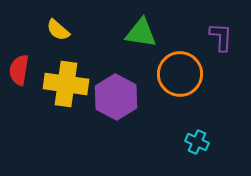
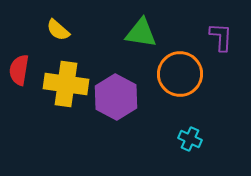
cyan cross: moved 7 px left, 3 px up
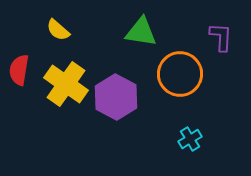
green triangle: moved 1 px up
yellow cross: rotated 27 degrees clockwise
cyan cross: rotated 35 degrees clockwise
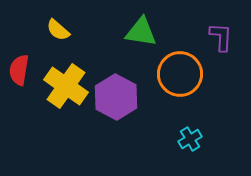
yellow cross: moved 2 px down
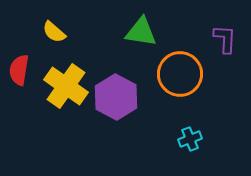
yellow semicircle: moved 4 px left, 2 px down
purple L-shape: moved 4 px right, 2 px down
cyan cross: rotated 10 degrees clockwise
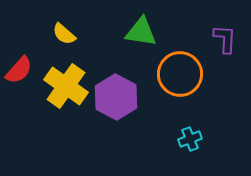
yellow semicircle: moved 10 px right, 2 px down
red semicircle: rotated 148 degrees counterclockwise
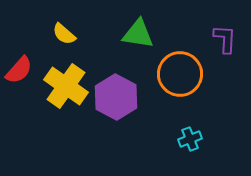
green triangle: moved 3 px left, 2 px down
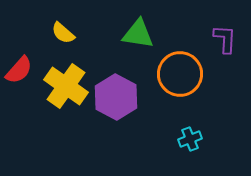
yellow semicircle: moved 1 px left, 1 px up
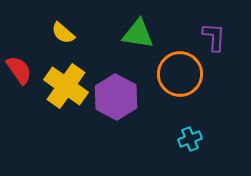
purple L-shape: moved 11 px left, 2 px up
red semicircle: rotated 76 degrees counterclockwise
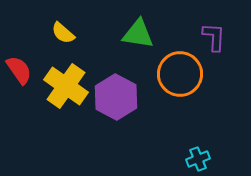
cyan cross: moved 8 px right, 20 px down
